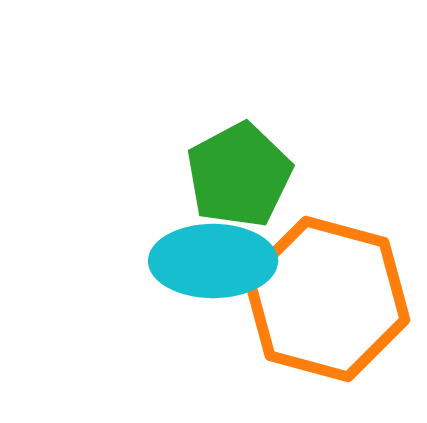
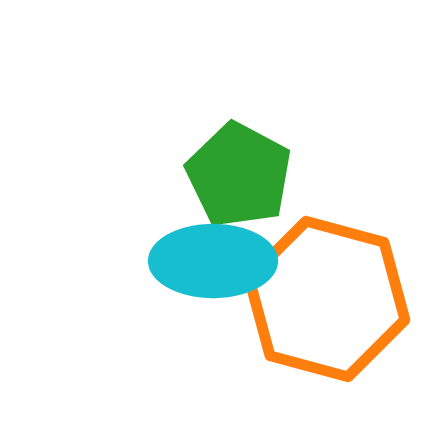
green pentagon: rotated 16 degrees counterclockwise
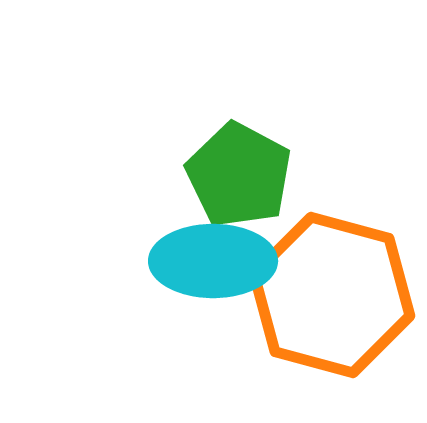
orange hexagon: moved 5 px right, 4 px up
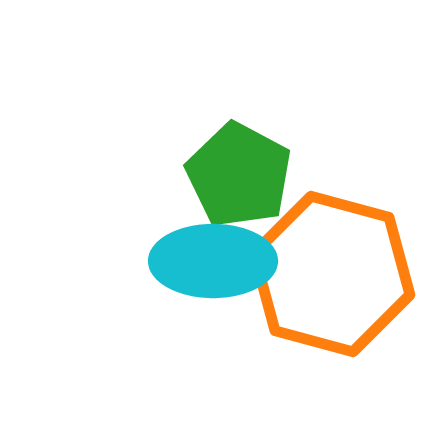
orange hexagon: moved 21 px up
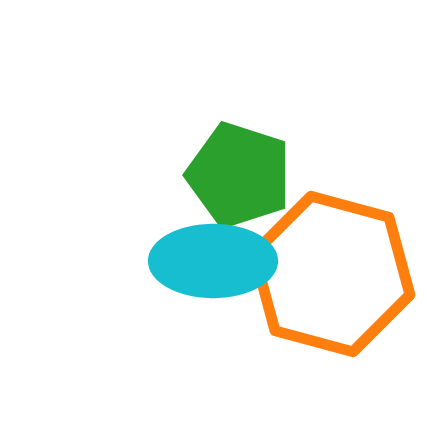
green pentagon: rotated 10 degrees counterclockwise
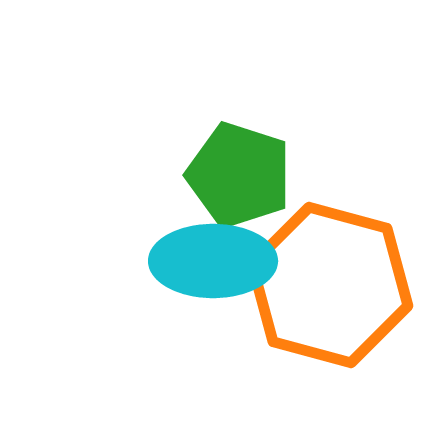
orange hexagon: moved 2 px left, 11 px down
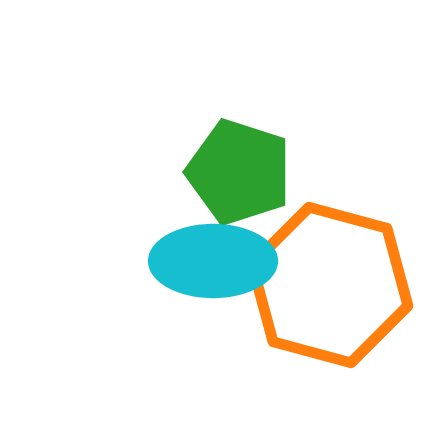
green pentagon: moved 3 px up
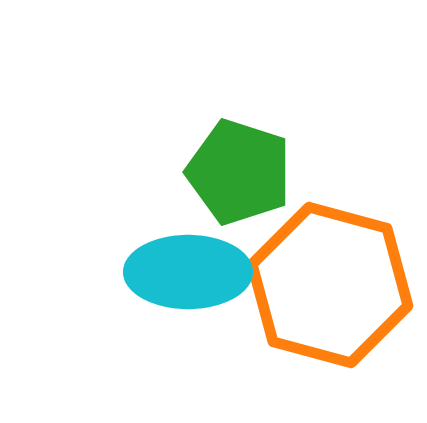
cyan ellipse: moved 25 px left, 11 px down
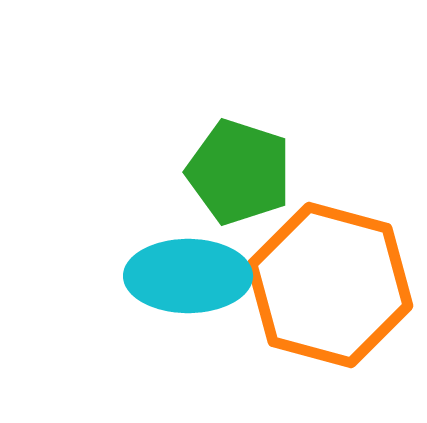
cyan ellipse: moved 4 px down
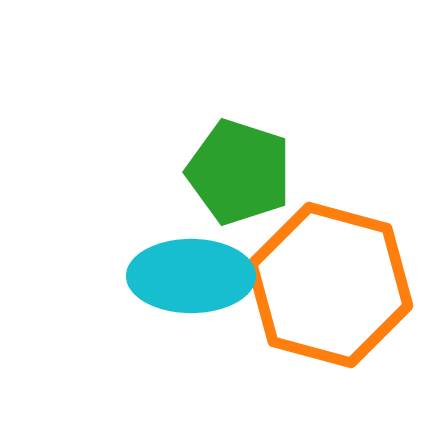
cyan ellipse: moved 3 px right
